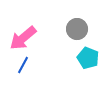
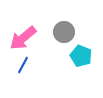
gray circle: moved 13 px left, 3 px down
cyan pentagon: moved 7 px left, 2 px up
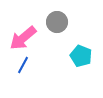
gray circle: moved 7 px left, 10 px up
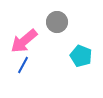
pink arrow: moved 1 px right, 3 px down
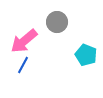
cyan pentagon: moved 5 px right, 1 px up
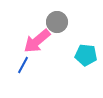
pink arrow: moved 13 px right
cyan pentagon: rotated 15 degrees counterclockwise
